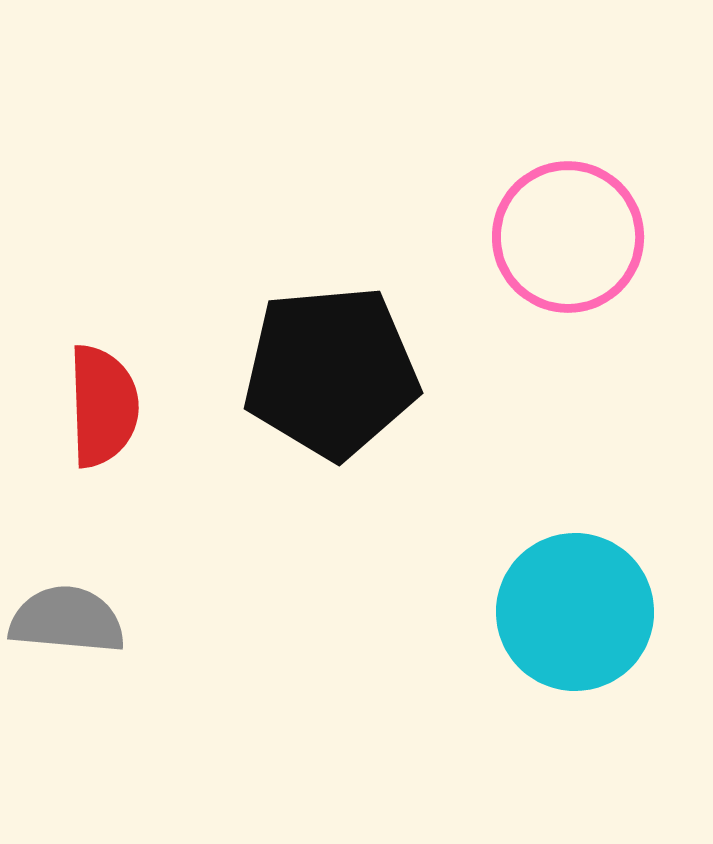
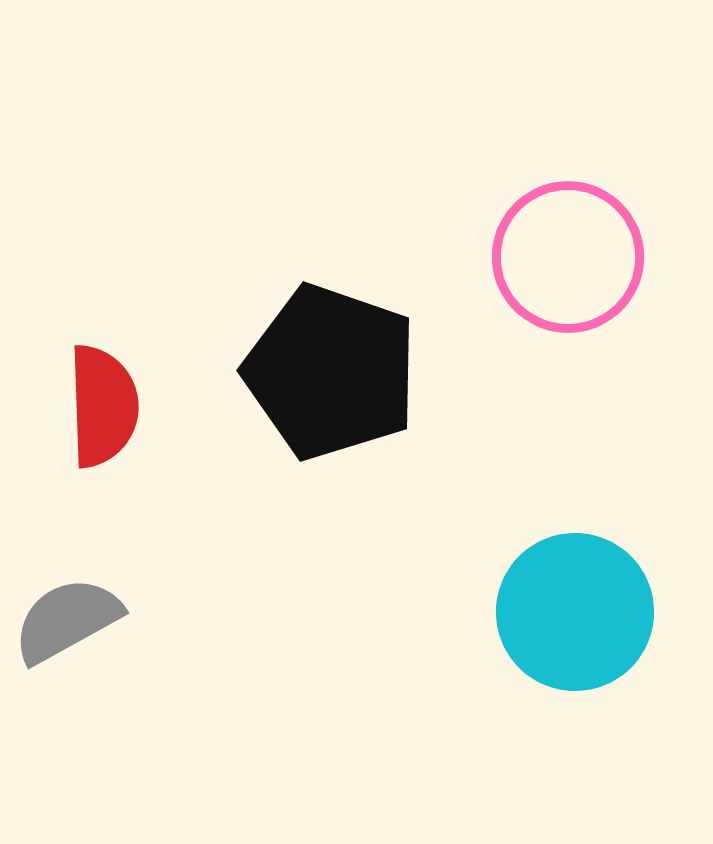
pink circle: moved 20 px down
black pentagon: rotated 24 degrees clockwise
gray semicircle: rotated 34 degrees counterclockwise
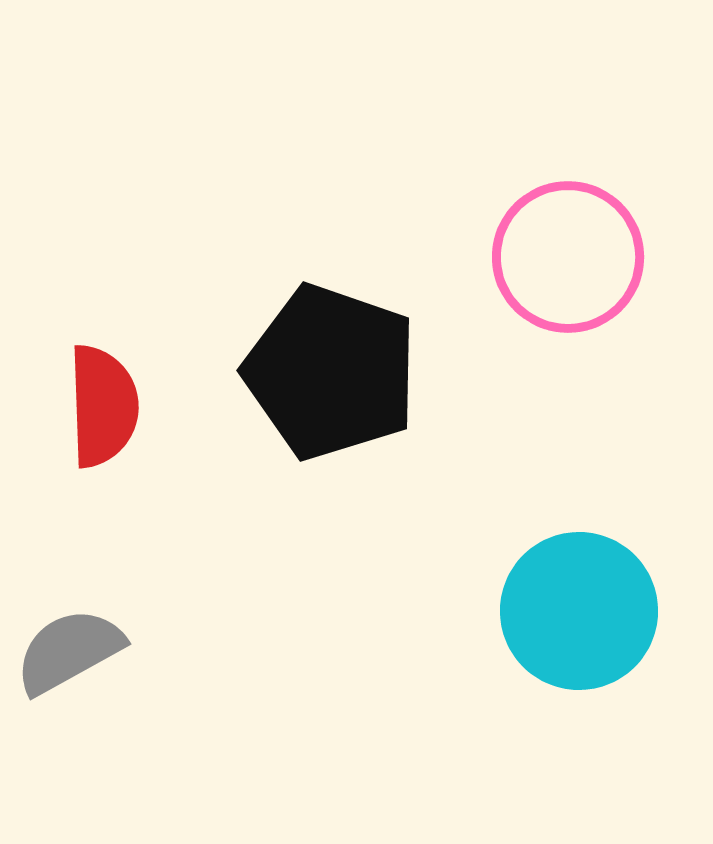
cyan circle: moved 4 px right, 1 px up
gray semicircle: moved 2 px right, 31 px down
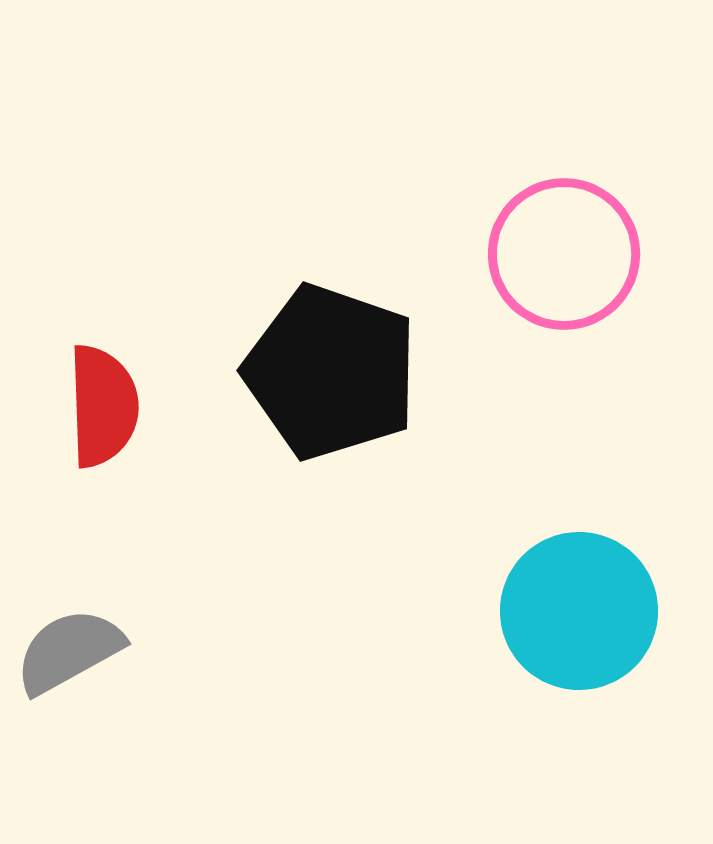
pink circle: moved 4 px left, 3 px up
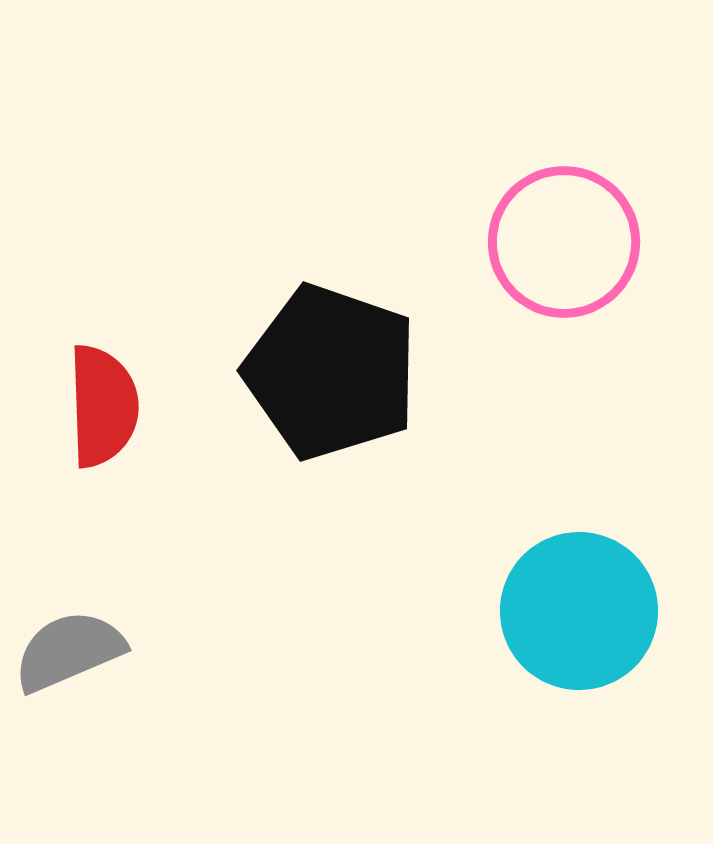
pink circle: moved 12 px up
gray semicircle: rotated 6 degrees clockwise
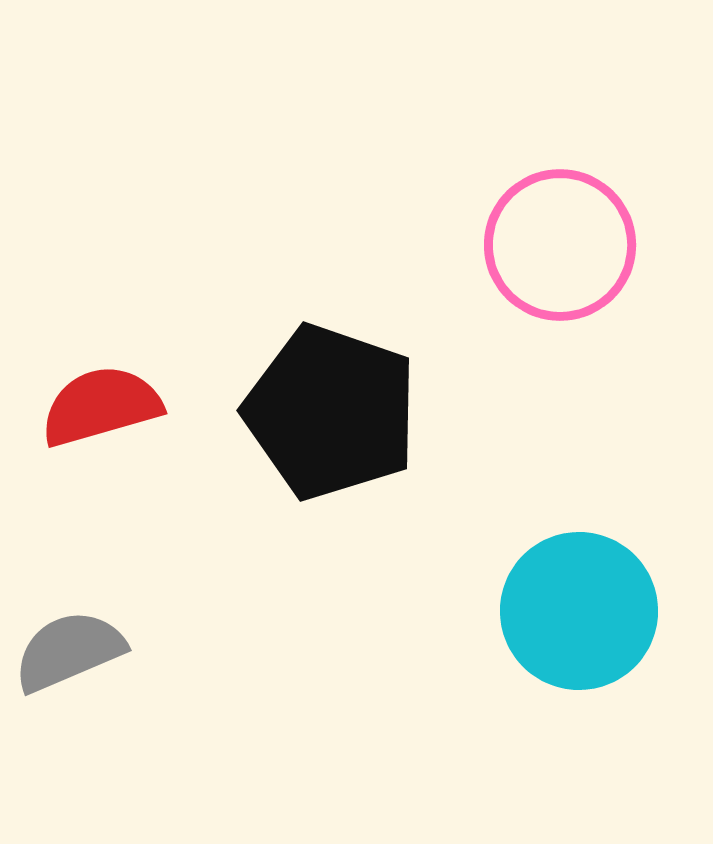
pink circle: moved 4 px left, 3 px down
black pentagon: moved 40 px down
red semicircle: moved 2 px left; rotated 104 degrees counterclockwise
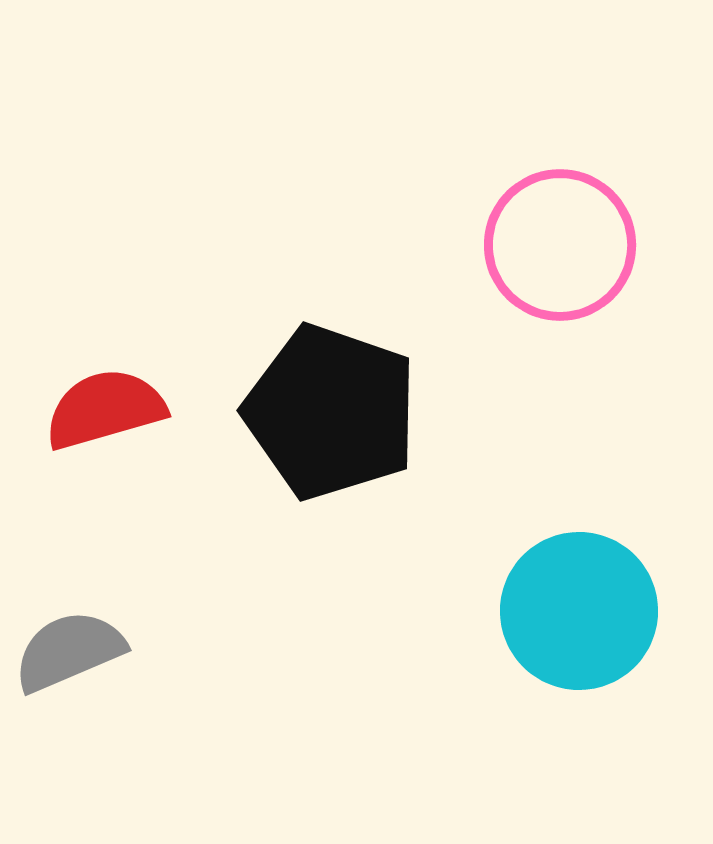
red semicircle: moved 4 px right, 3 px down
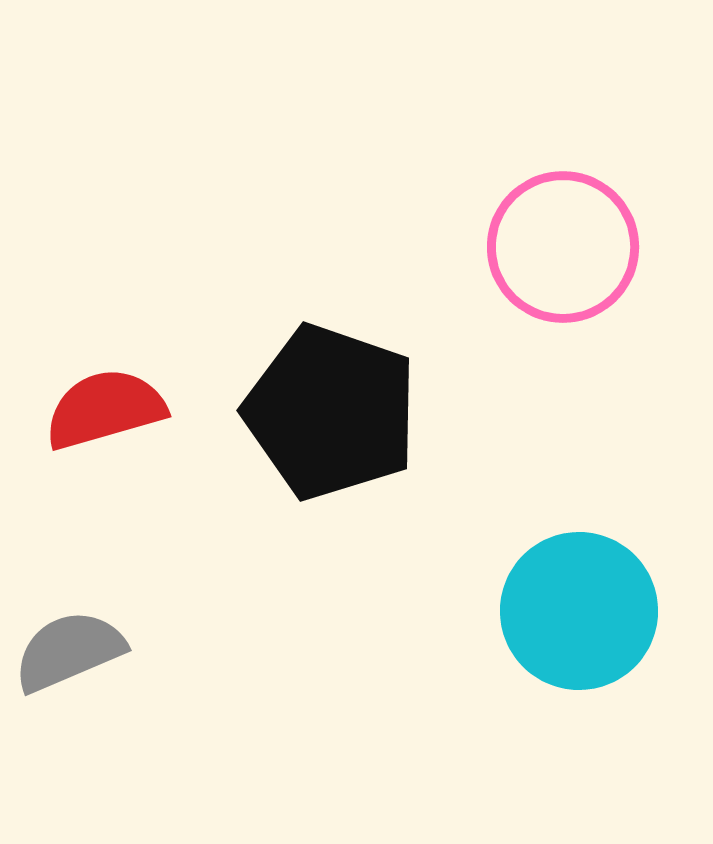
pink circle: moved 3 px right, 2 px down
